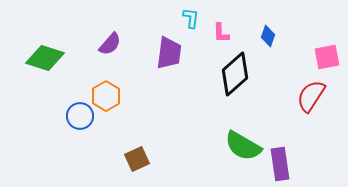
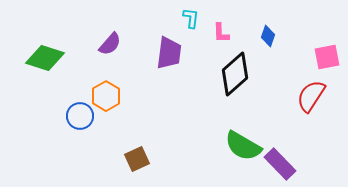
purple rectangle: rotated 36 degrees counterclockwise
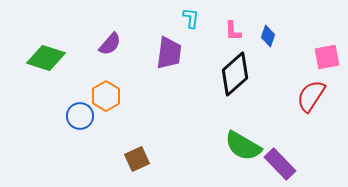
pink L-shape: moved 12 px right, 2 px up
green diamond: moved 1 px right
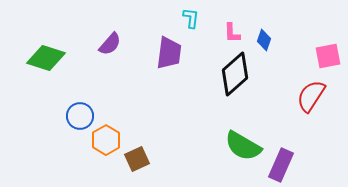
pink L-shape: moved 1 px left, 2 px down
blue diamond: moved 4 px left, 4 px down
pink square: moved 1 px right, 1 px up
orange hexagon: moved 44 px down
purple rectangle: moved 1 px right, 1 px down; rotated 68 degrees clockwise
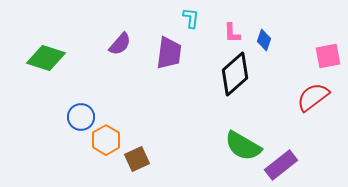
purple semicircle: moved 10 px right
red semicircle: moved 2 px right, 1 px down; rotated 20 degrees clockwise
blue circle: moved 1 px right, 1 px down
purple rectangle: rotated 28 degrees clockwise
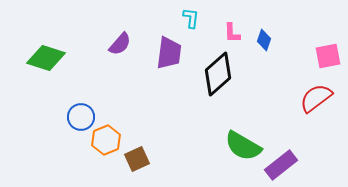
black diamond: moved 17 px left
red semicircle: moved 3 px right, 1 px down
orange hexagon: rotated 8 degrees clockwise
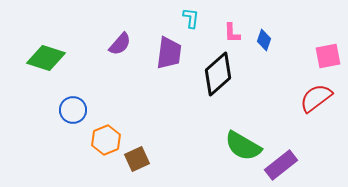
blue circle: moved 8 px left, 7 px up
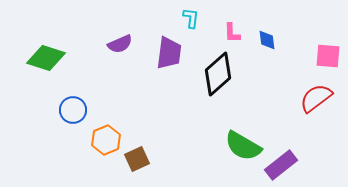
blue diamond: moved 3 px right; rotated 25 degrees counterclockwise
purple semicircle: rotated 25 degrees clockwise
pink square: rotated 16 degrees clockwise
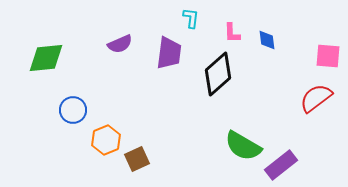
green diamond: rotated 24 degrees counterclockwise
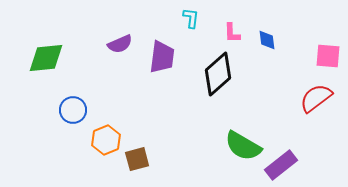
purple trapezoid: moved 7 px left, 4 px down
brown square: rotated 10 degrees clockwise
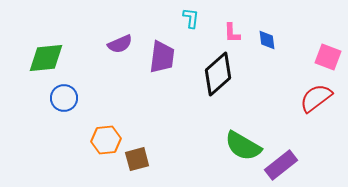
pink square: moved 1 px down; rotated 16 degrees clockwise
blue circle: moved 9 px left, 12 px up
orange hexagon: rotated 16 degrees clockwise
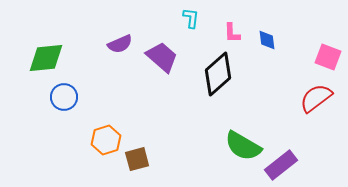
purple trapezoid: rotated 56 degrees counterclockwise
blue circle: moved 1 px up
orange hexagon: rotated 12 degrees counterclockwise
